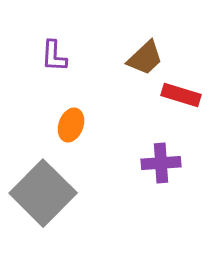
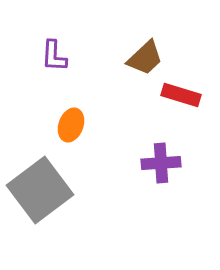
gray square: moved 3 px left, 3 px up; rotated 8 degrees clockwise
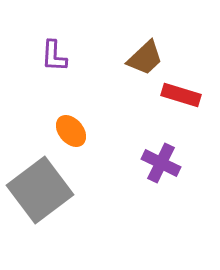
orange ellipse: moved 6 px down; rotated 60 degrees counterclockwise
purple cross: rotated 30 degrees clockwise
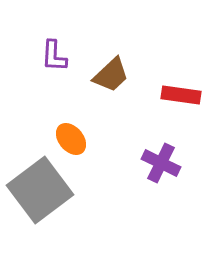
brown trapezoid: moved 34 px left, 17 px down
red rectangle: rotated 9 degrees counterclockwise
orange ellipse: moved 8 px down
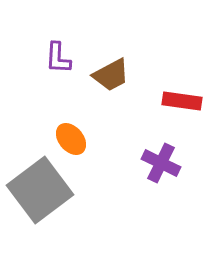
purple L-shape: moved 4 px right, 2 px down
brown trapezoid: rotated 15 degrees clockwise
red rectangle: moved 1 px right, 6 px down
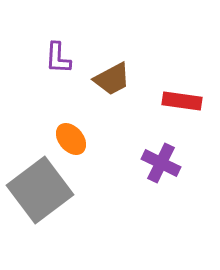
brown trapezoid: moved 1 px right, 4 px down
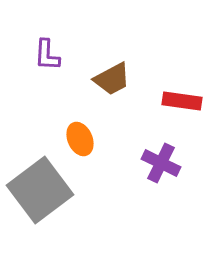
purple L-shape: moved 11 px left, 3 px up
orange ellipse: moved 9 px right; rotated 16 degrees clockwise
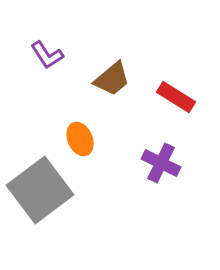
purple L-shape: rotated 36 degrees counterclockwise
brown trapezoid: rotated 12 degrees counterclockwise
red rectangle: moved 6 px left, 4 px up; rotated 24 degrees clockwise
